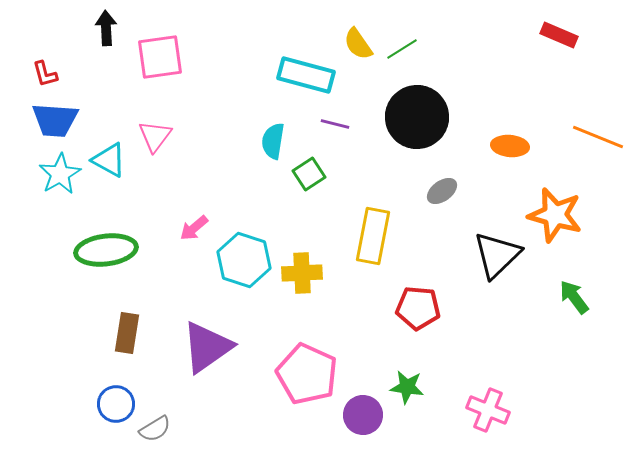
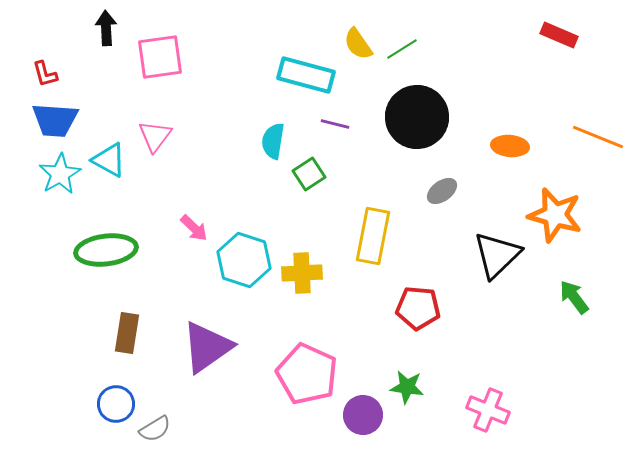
pink arrow: rotated 96 degrees counterclockwise
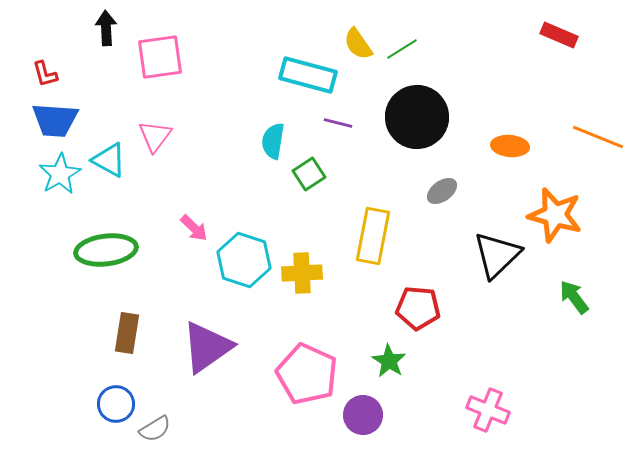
cyan rectangle: moved 2 px right
purple line: moved 3 px right, 1 px up
green star: moved 18 px left, 26 px up; rotated 24 degrees clockwise
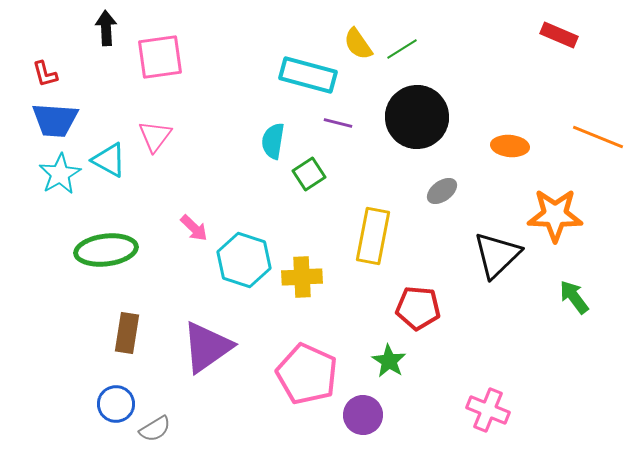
orange star: rotated 14 degrees counterclockwise
yellow cross: moved 4 px down
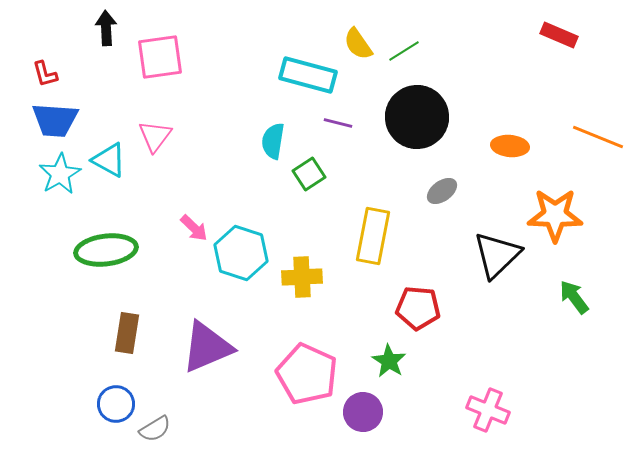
green line: moved 2 px right, 2 px down
cyan hexagon: moved 3 px left, 7 px up
purple triangle: rotated 12 degrees clockwise
purple circle: moved 3 px up
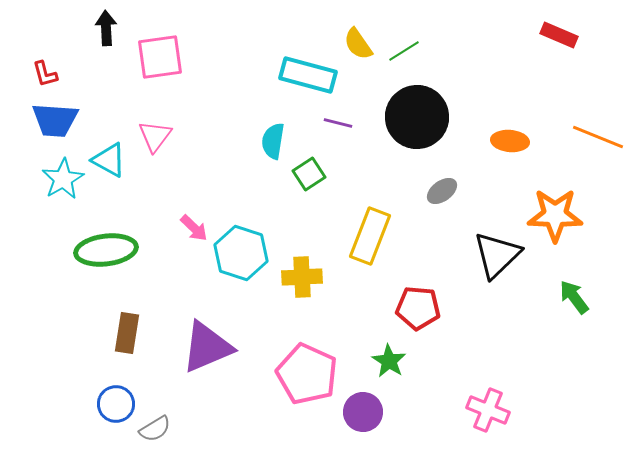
orange ellipse: moved 5 px up
cyan star: moved 3 px right, 5 px down
yellow rectangle: moved 3 px left; rotated 10 degrees clockwise
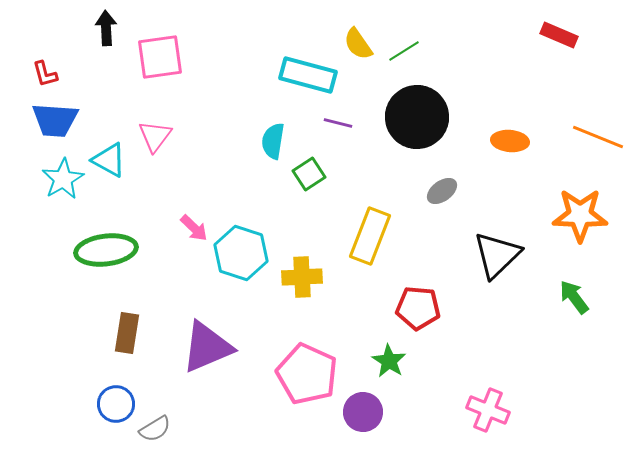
orange star: moved 25 px right
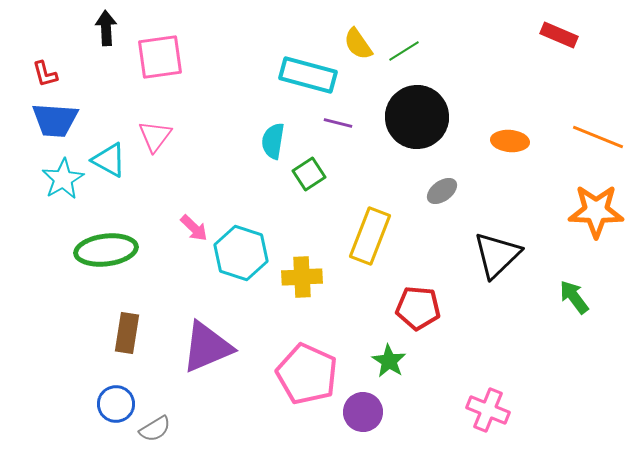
orange star: moved 16 px right, 4 px up
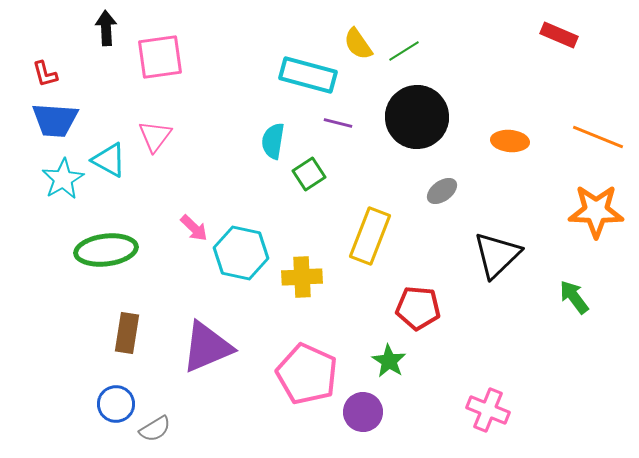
cyan hexagon: rotated 6 degrees counterclockwise
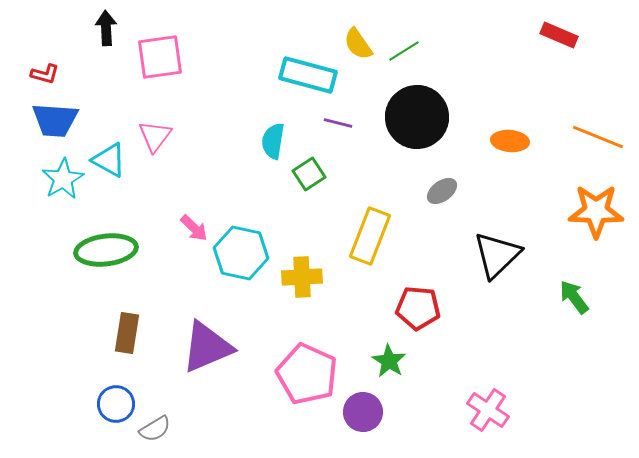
red L-shape: rotated 60 degrees counterclockwise
pink cross: rotated 12 degrees clockwise
